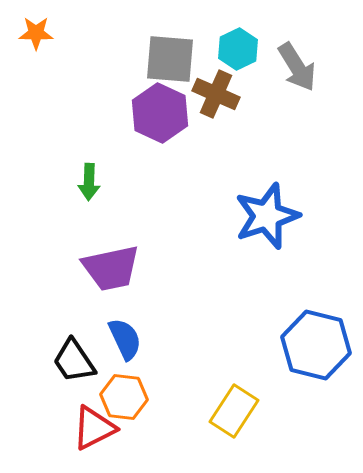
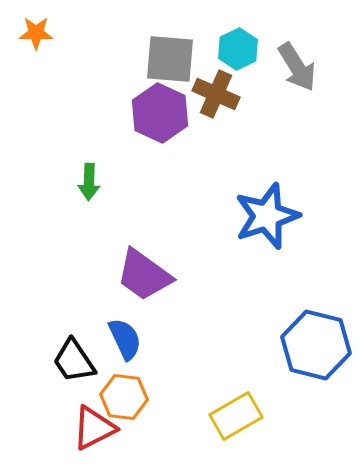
purple trapezoid: moved 33 px right, 7 px down; rotated 48 degrees clockwise
yellow rectangle: moved 2 px right, 5 px down; rotated 27 degrees clockwise
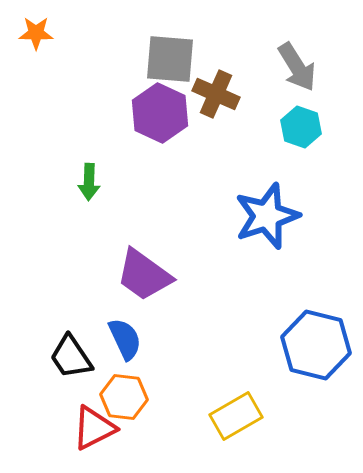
cyan hexagon: moved 63 px right, 78 px down; rotated 15 degrees counterclockwise
black trapezoid: moved 3 px left, 4 px up
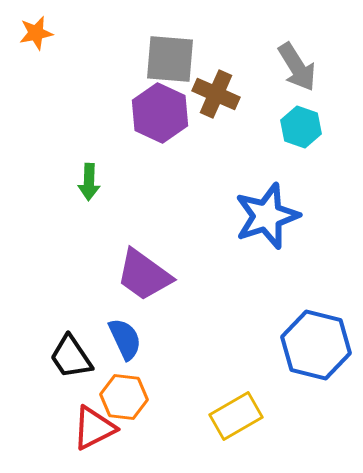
orange star: rotated 12 degrees counterclockwise
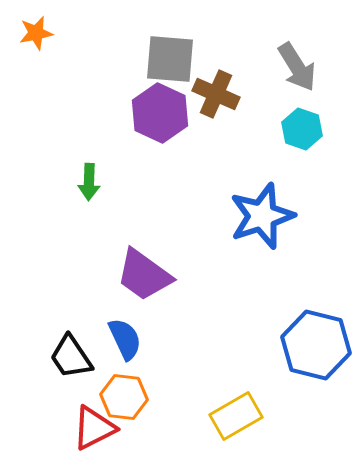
cyan hexagon: moved 1 px right, 2 px down
blue star: moved 5 px left
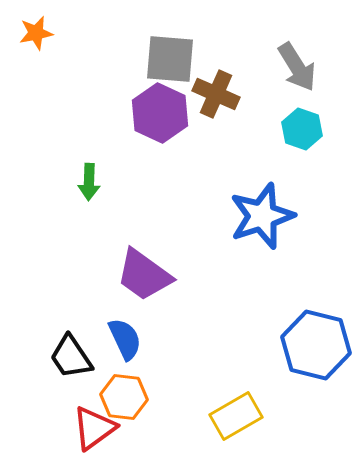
red triangle: rotated 9 degrees counterclockwise
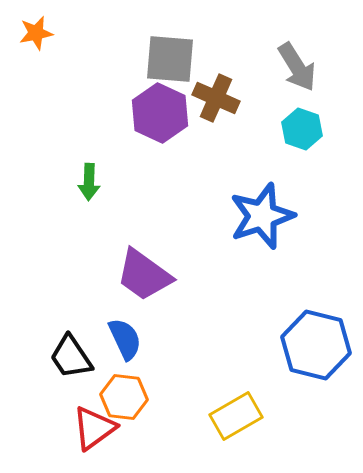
brown cross: moved 4 px down
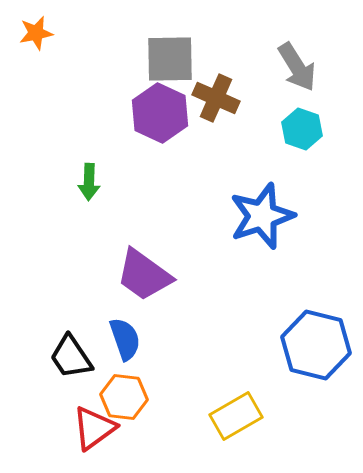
gray square: rotated 6 degrees counterclockwise
blue semicircle: rotated 6 degrees clockwise
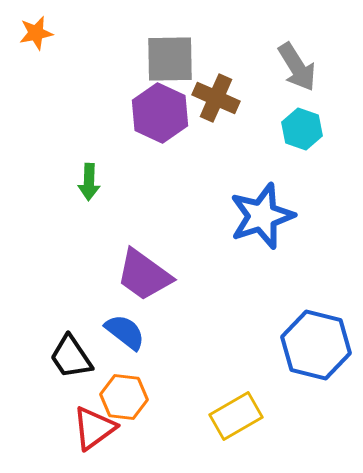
blue semicircle: moved 7 px up; rotated 33 degrees counterclockwise
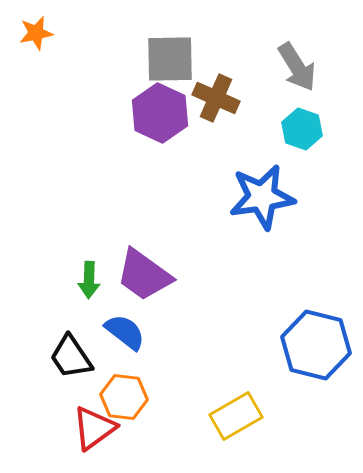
green arrow: moved 98 px down
blue star: moved 19 px up; rotated 10 degrees clockwise
